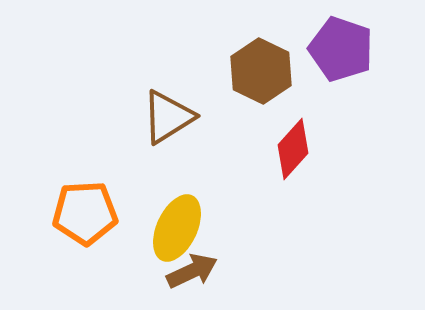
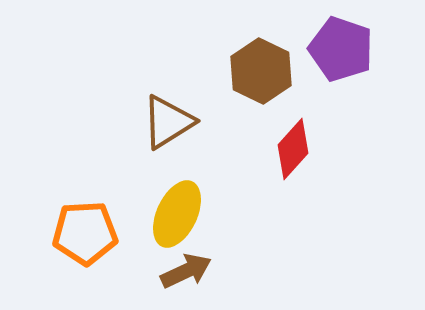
brown triangle: moved 5 px down
orange pentagon: moved 20 px down
yellow ellipse: moved 14 px up
brown arrow: moved 6 px left
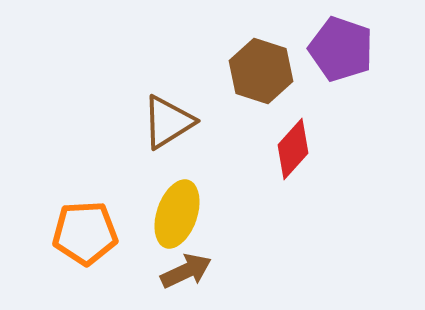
brown hexagon: rotated 8 degrees counterclockwise
yellow ellipse: rotated 6 degrees counterclockwise
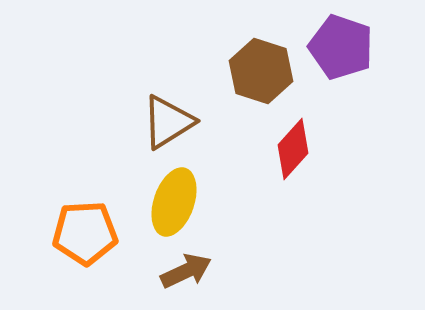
purple pentagon: moved 2 px up
yellow ellipse: moved 3 px left, 12 px up
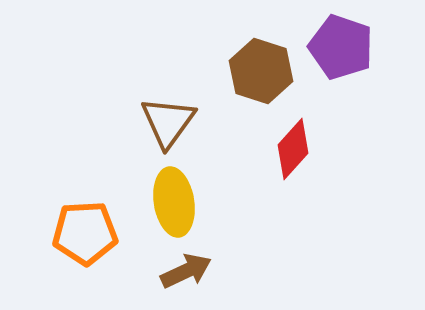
brown triangle: rotated 22 degrees counterclockwise
yellow ellipse: rotated 28 degrees counterclockwise
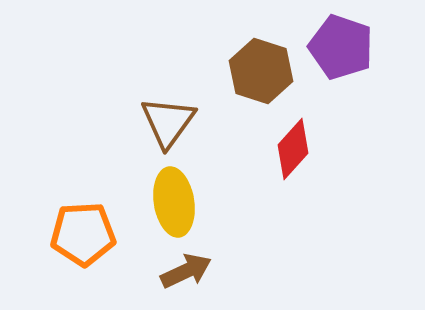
orange pentagon: moved 2 px left, 1 px down
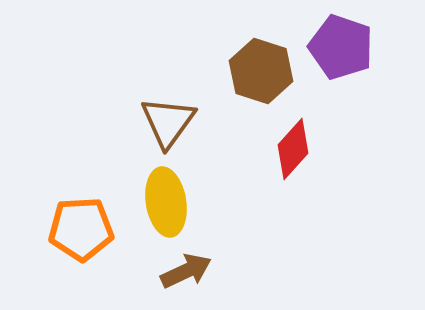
yellow ellipse: moved 8 px left
orange pentagon: moved 2 px left, 5 px up
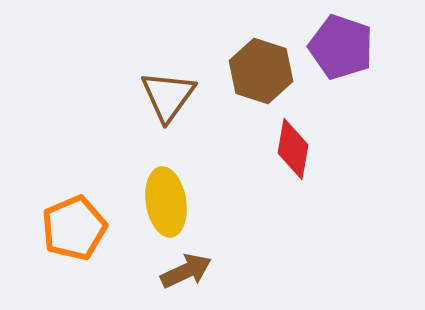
brown triangle: moved 26 px up
red diamond: rotated 32 degrees counterclockwise
orange pentagon: moved 7 px left, 1 px up; rotated 20 degrees counterclockwise
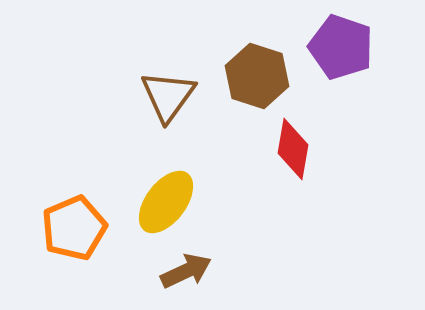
brown hexagon: moved 4 px left, 5 px down
yellow ellipse: rotated 46 degrees clockwise
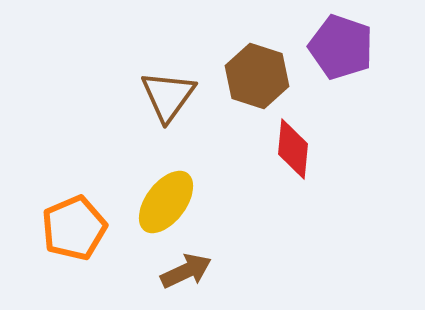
red diamond: rotated 4 degrees counterclockwise
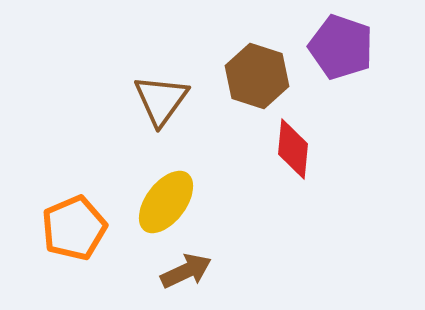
brown triangle: moved 7 px left, 4 px down
